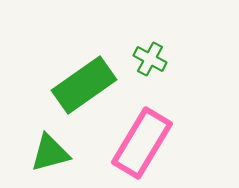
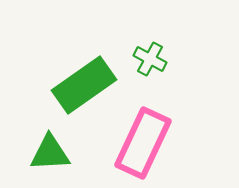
pink rectangle: moved 1 px right; rotated 6 degrees counterclockwise
green triangle: rotated 12 degrees clockwise
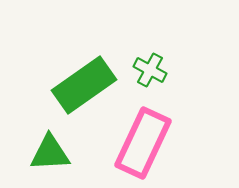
green cross: moved 11 px down
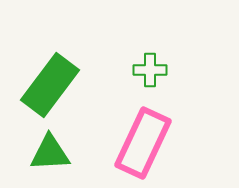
green cross: rotated 28 degrees counterclockwise
green rectangle: moved 34 px left; rotated 18 degrees counterclockwise
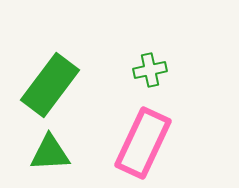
green cross: rotated 12 degrees counterclockwise
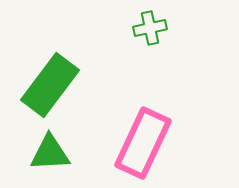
green cross: moved 42 px up
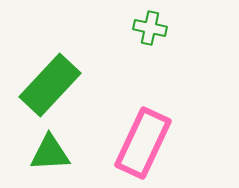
green cross: rotated 24 degrees clockwise
green rectangle: rotated 6 degrees clockwise
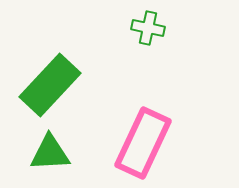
green cross: moved 2 px left
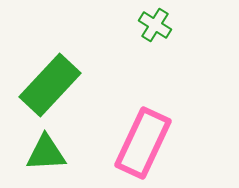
green cross: moved 7 px right, 3 px up; rotated 20 degrees clockwise
green triangle: moved 4 px left
